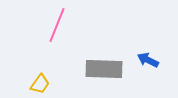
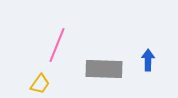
pink line: moved 20 px down
blue arrow: rotated 65 degrees clockwise
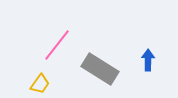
pink line: rotated 16 degrees clockwise
gray rectangle: moved 4 px left; rotated 30 degrees clockwise
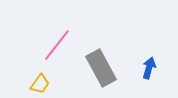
blue arrow: moved 1 px right, 8 px down; rotated 15 degrees clockwise
gray rectangle: moved 1 px right, 1 px up; rotated 30 degrees clockwise
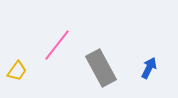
blue arrow: rotated 10 degrees clockwise
yellow trapezoid: moved 23 px left, 13 px up
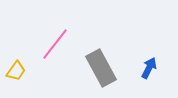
pink line: moved 2 px left, 1 px up
yellow trapezoid: moved 1 px left
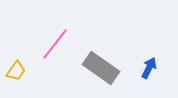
gray rectangle: rotated 27 degrees counterclockwise
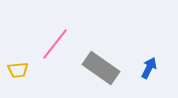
yellow trapezoid: moved 2 px right, 1 px up; rotated 50 degrees clockwise
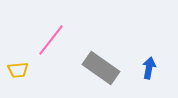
pink line: moved 4 px left, 4 px up
blue arrow: rotated 15 degrees counterclockwise
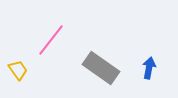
yellow trapezoid: rotated 120 degrees counterclockwise
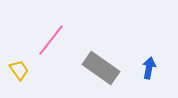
yellow trapezoid: moved 1 px right
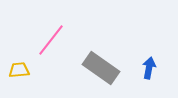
yellow trapezoid: rotated 60 degrees counterclockwise
